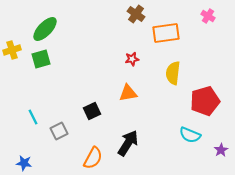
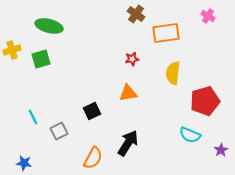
green ellipse: moved 4 px right, 3 px up; rotated 60 degrees clockwise
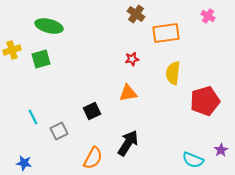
cyan semicircle: moved 3 px right, 25 px down
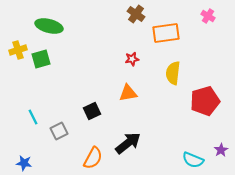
yellow cross: moved 6 px right
black arrow: rotated 20 degrees clockwise
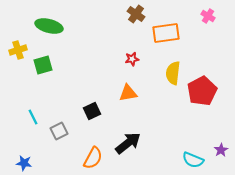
green square: moved 2 px right, 6 px down
red pentagon: moved 3 px left, 10 px up; rotated 12 degrees counterclockwise
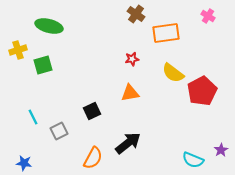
yellow semicircle: rotated 60 degrees counterclockwise
orange triangle: moved 2 px right
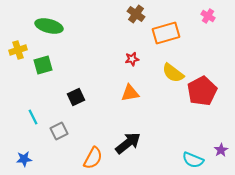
orange rectangle: rotated 8 degrees counterclockwise
black square: moved 16 px left, 14 px up
blue star: moved 4 px up; rotated 14 degrees counterclockwise
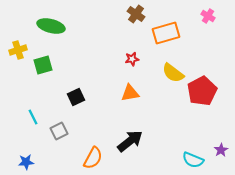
green ellipse: moved 2 px right
black arrow: moved 2 px right, 2 px up
blue star: moved 2 px right, 3 px down
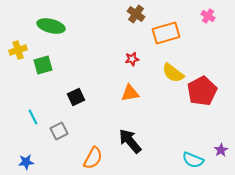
black arrow: rotated 92 degrees counterclockwise
